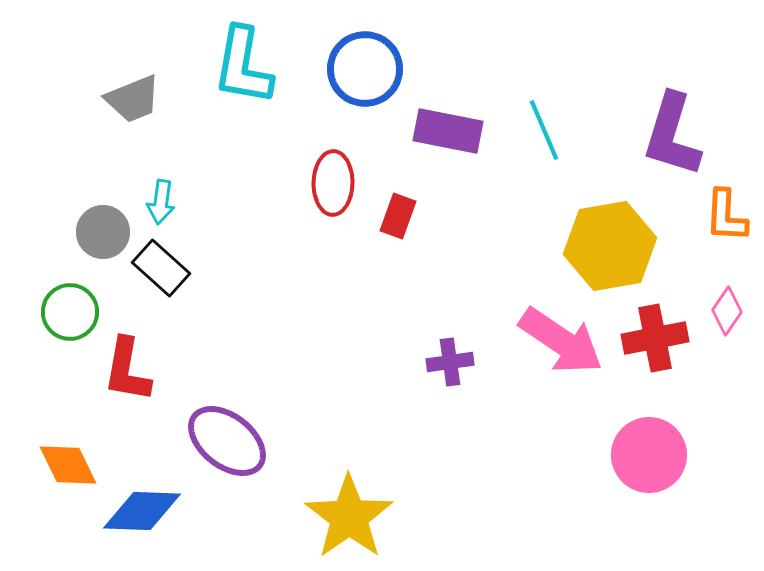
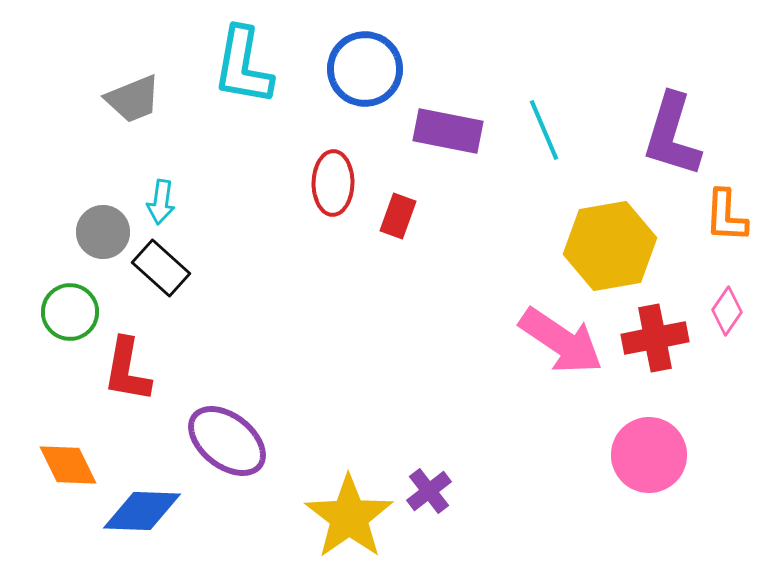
purple cross: moved 21 px left, 129 px down; rotated 30 degrees counterclockwise
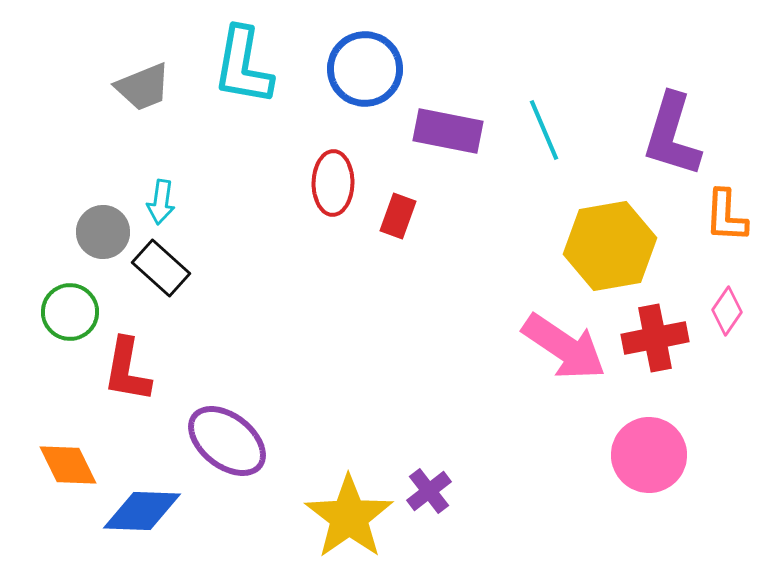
gray trapezoid: moved 10 px right, 12 px up
pink arrow: moved 3 px right, 6 px down
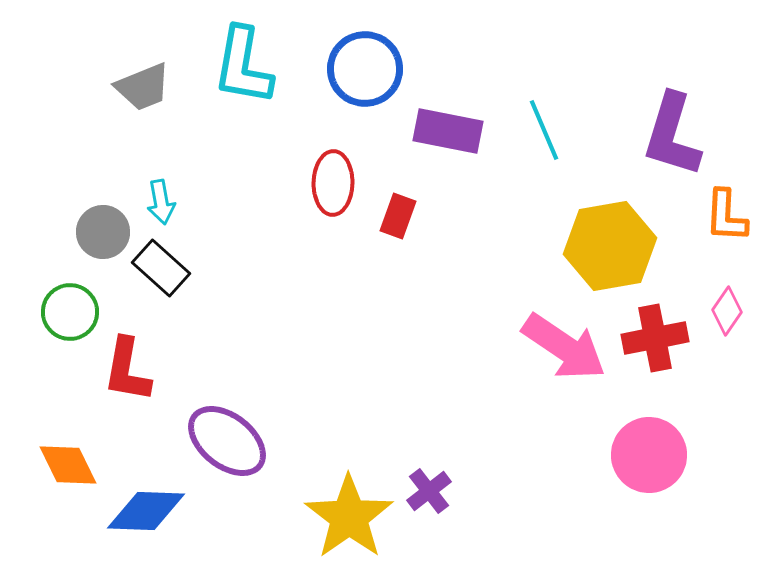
cyan arrow: rotated 18 degrees counterclockwise
blue diamond: moved 4 px right
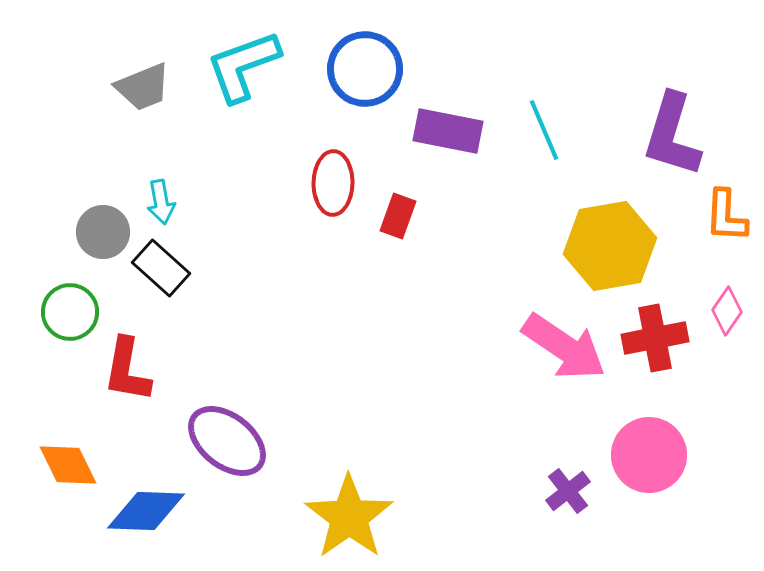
cyan L-shape: rotated 60 degrees clockwise
purple cross: moved 139 px right
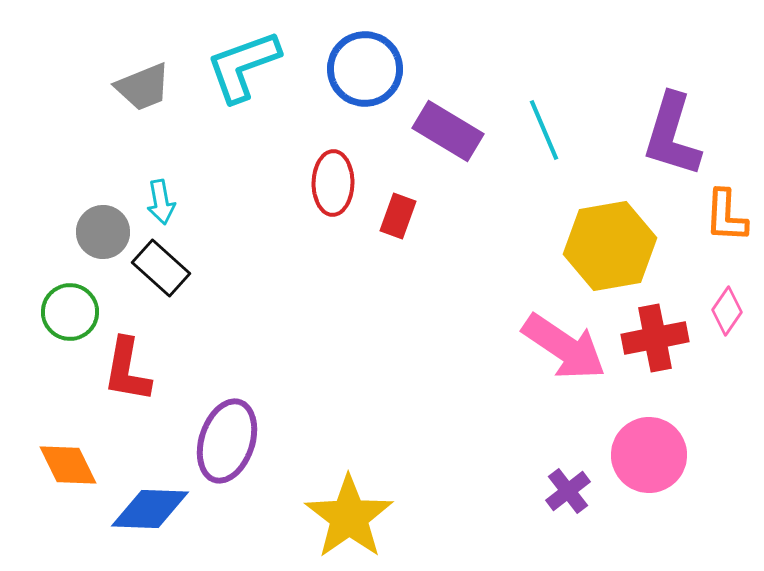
purple rectangle: rotated 20 degrees clockwise
purple ellipse: rotated 70 degrees clockwise
blue diamond: moved 4 px right, 2 px up
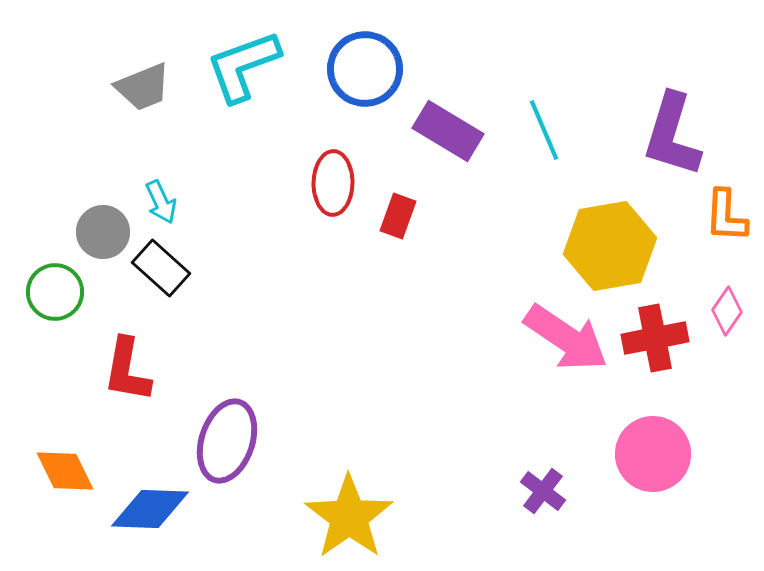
cyan arrow: rotated 15 degrees counterclockwise
green circle: moved 15 px left, 20 px up
pink arrow: moved 2 px right, 9 px up
pink circle: moved 4 px right, 1 px up
orange diamond: moved 3 px left, 6 px down
purple cross: moved 25 px left; rotated 15 degrees counterclockwise
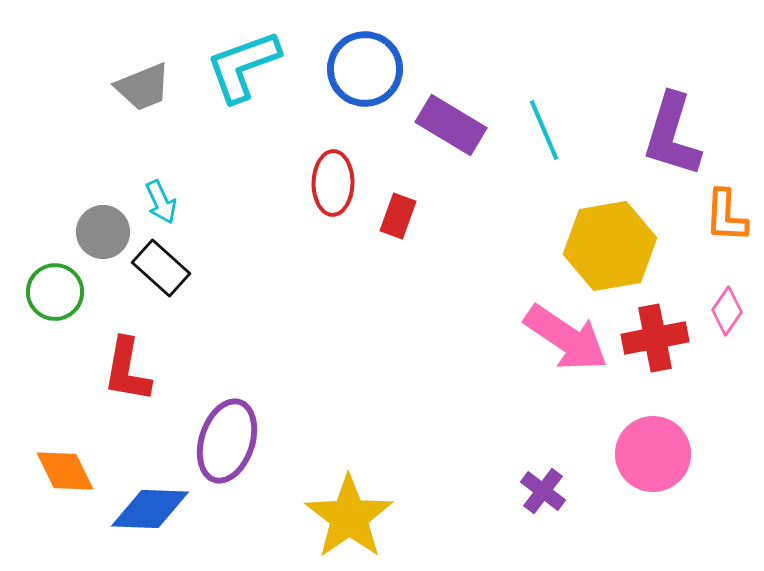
purple rectangle: moved 3 px right, 6 px up
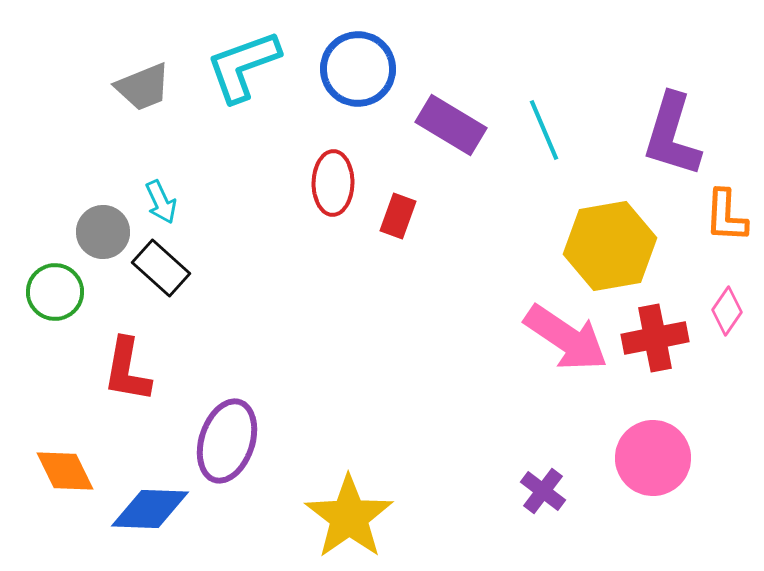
blue circle: moved 7 px left
pink circle: moved 4 px down
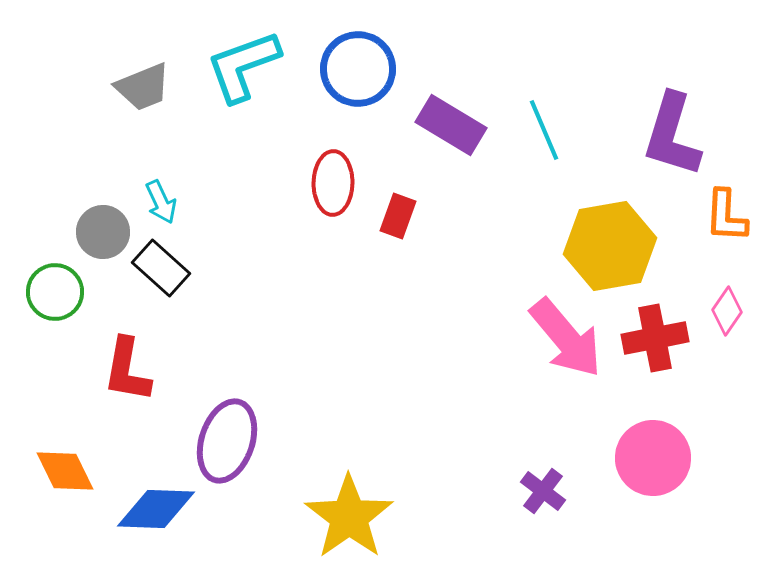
pink arrow: rotated 16 degrees clockwise
blue diamond: moved 6 px right
